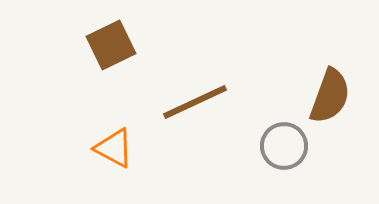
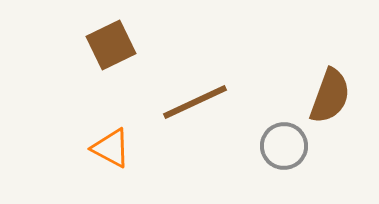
orange triangle: moved 3 px left
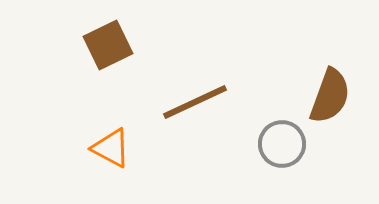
brown square: moved 3 px left
gray circle: moved 2 px left, 2 px up
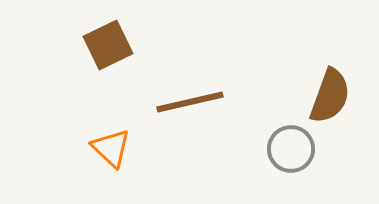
brown line: moved 5 px left; rotated 12 degrees clockwise
gray circle: moved 9 px right, 5 px down
orange triangle: rotated 15 degrees clockwise
